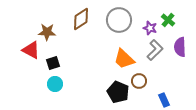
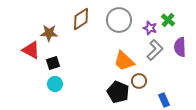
brown star: moved 2 px right, 1 px down
orange trapezoid: moved 2 px down
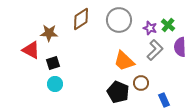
green cross: moved 5 px down
brown circle: moved 2 px right, 2 px down
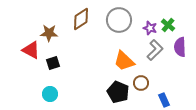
cyan circle: moved 5 px left, 10 px down
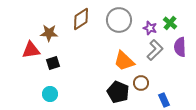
green cross: moved 2 px right, 2 px up
red triangle: rotated 36 degrees counterclockwise
